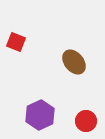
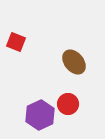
red circle: moved 18 px left, 17 px up
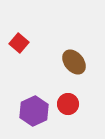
red square: moved 3 px right, 1 px down; rotated 18 degrees clockwise
purple hexagon: moved 6 px left, 4 px up
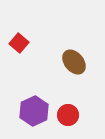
red circle: moved 11 px down
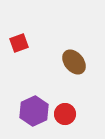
red square: rotated 30 degrees clockwise
red circle: moved 3 px left, 1 px up
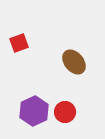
red circle: moved 2 px up
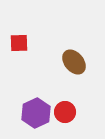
red square: rotated 18 degrees clockwise
purple hexagon: moved 2 px right, 2 px down
